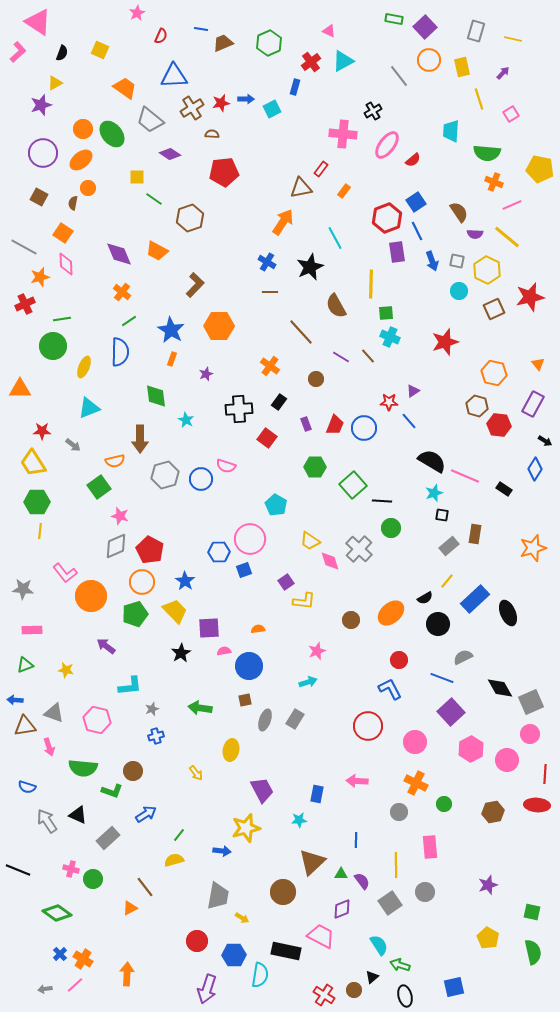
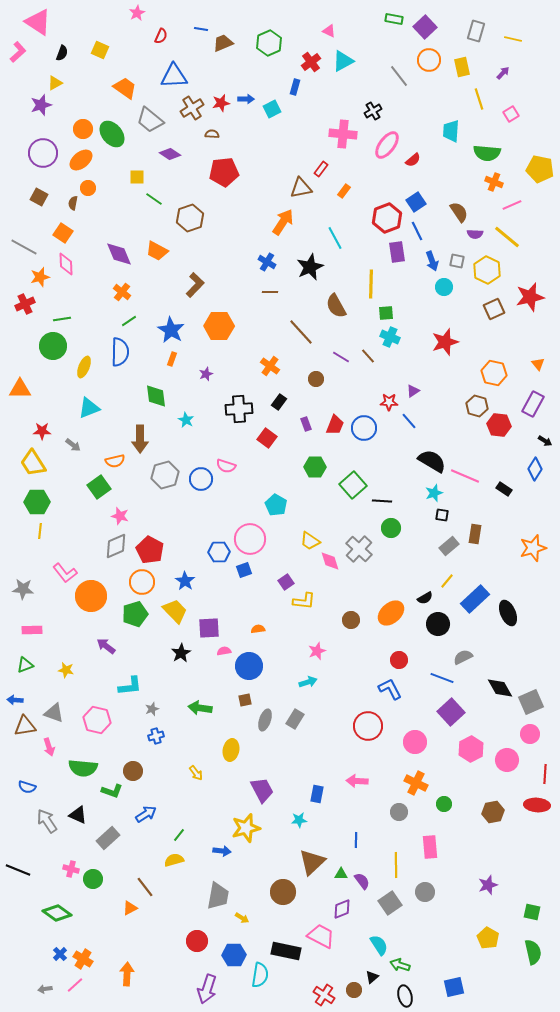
cyan circle at (459, 291): moved 15 px left, 4 px up
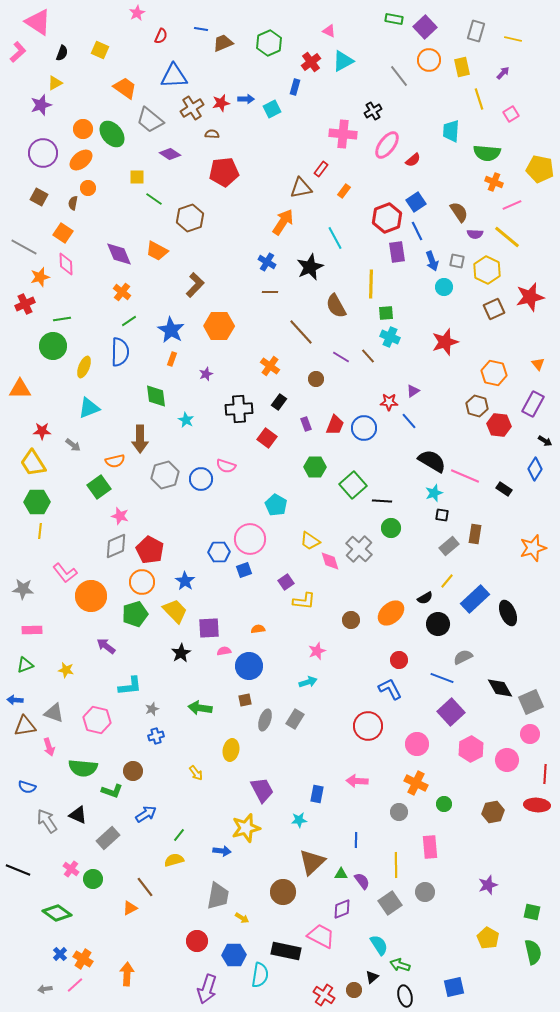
pink circle at (415, 742): moved 2 px right, 2 px down
pink cross at (71, 869): rotated 21 degrees clockwise
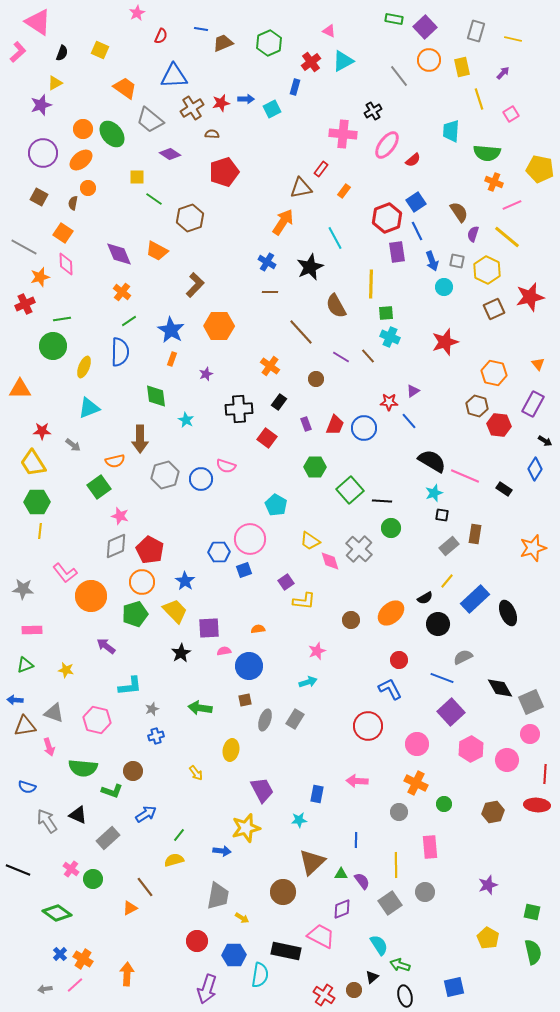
red pentagon at (224, 172): rotated 12 degrees counterclockwise
purple semicircle at (475, 234): moved 2 px left; rotated 105 degrees clockwise
green square at (353, 485): moved 3 px left, 5 px down
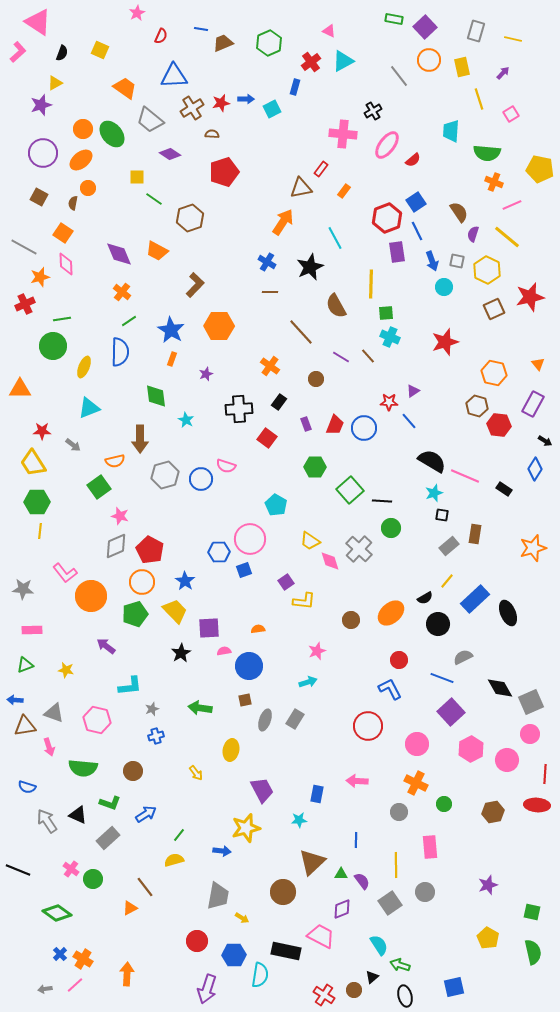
green L-shape at (112, 791): moved 2 px left, 12 px down
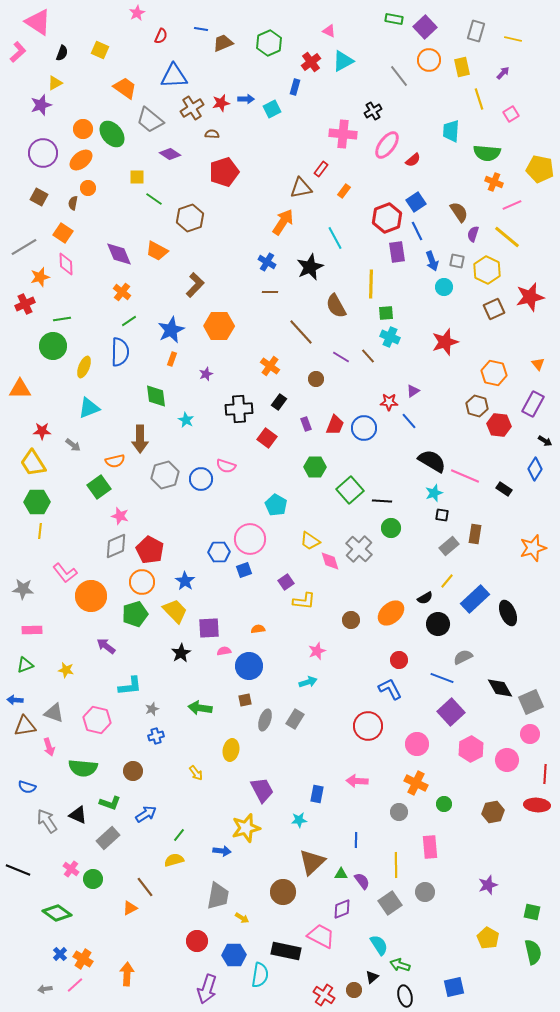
gray line at (24, 247): rotated 60 degrees counterclockwise
blue star at (171, 330): rotated 16 degrees clockwise
